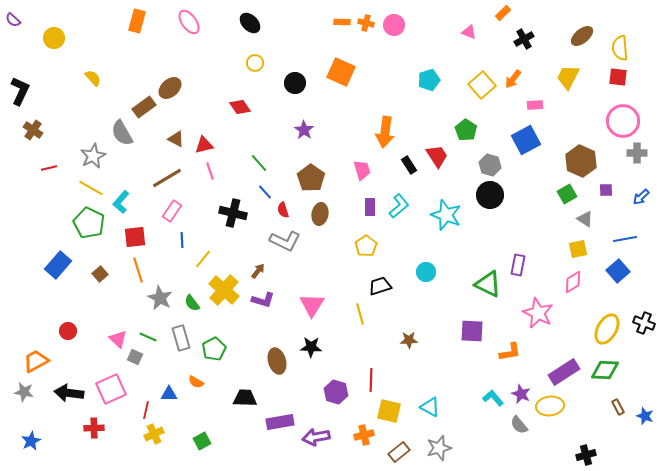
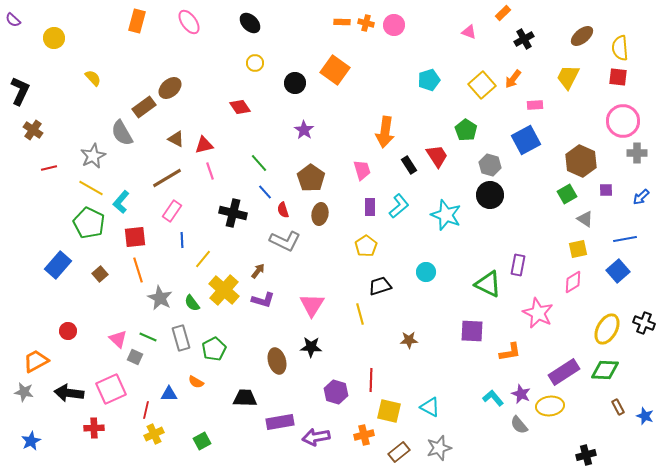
orange square at (341, 72): moved 6 px left, 2 px up; rotated 12 degrees clockwise
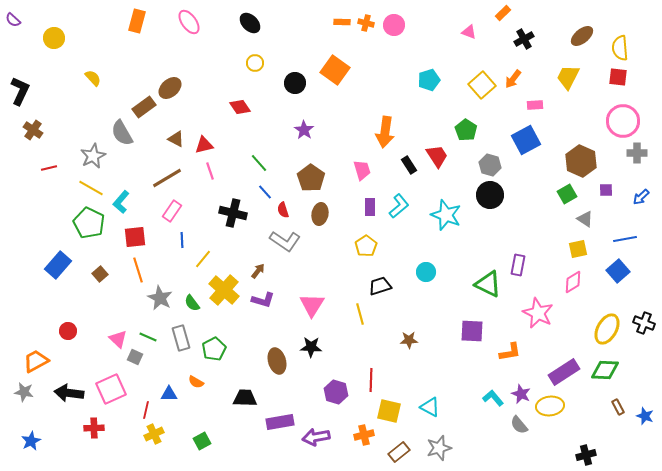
gray L-shape at (285, 241): rotated 8 degrees clockwise
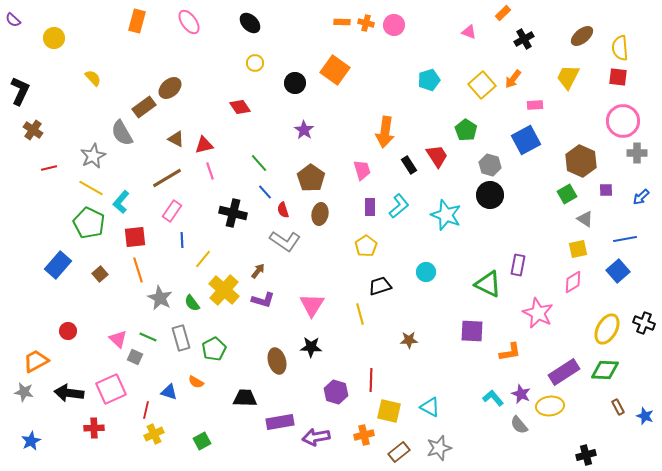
blue triangle at (169, 394): moved 2 px up; rotated 18 degrees clockwise
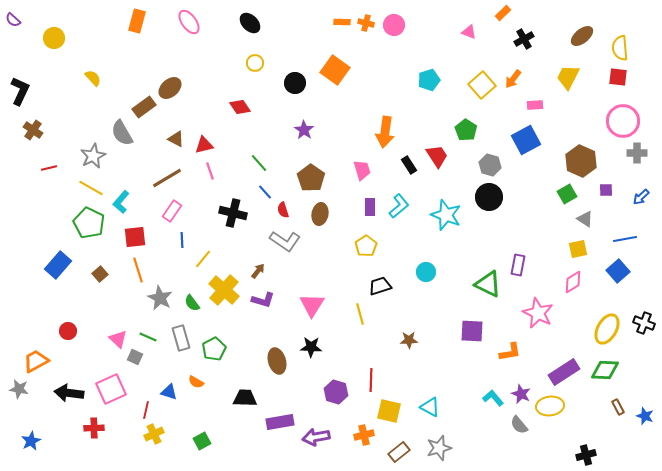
black circle at (490, 195): moved 1 px left, 2 px down
gray star at (24, 392): moved 5 px left, 3 px up
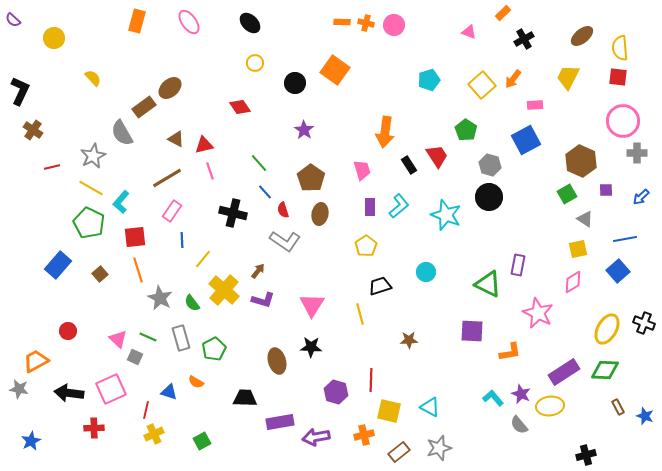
red line at (49, 168): moved 3 px right, 1 px up
